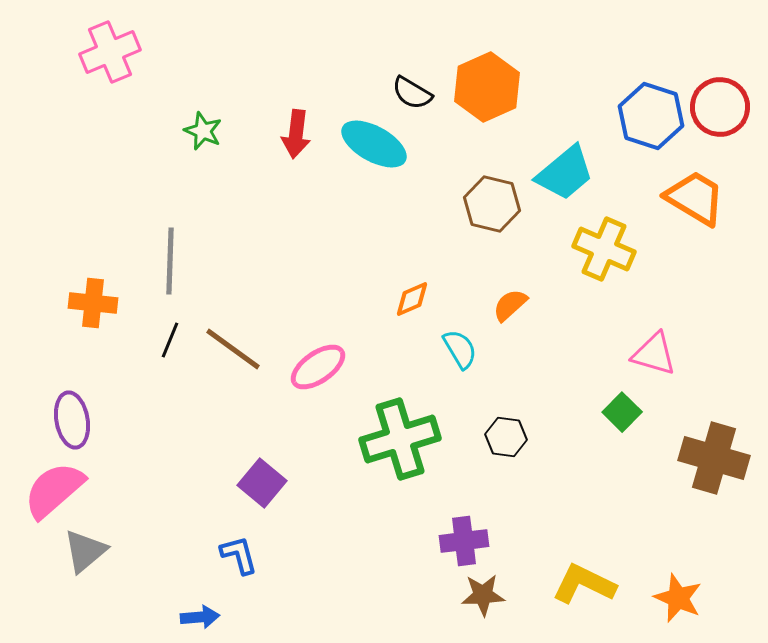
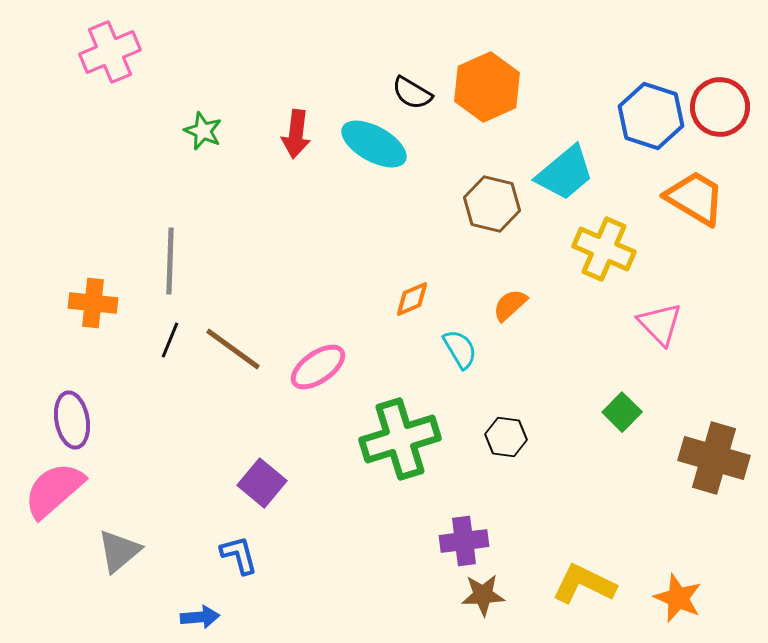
pink triangle: moved 6 px right, 30 px up; rotated 30 degrees clockwise
gray triangle: moved 34 px right
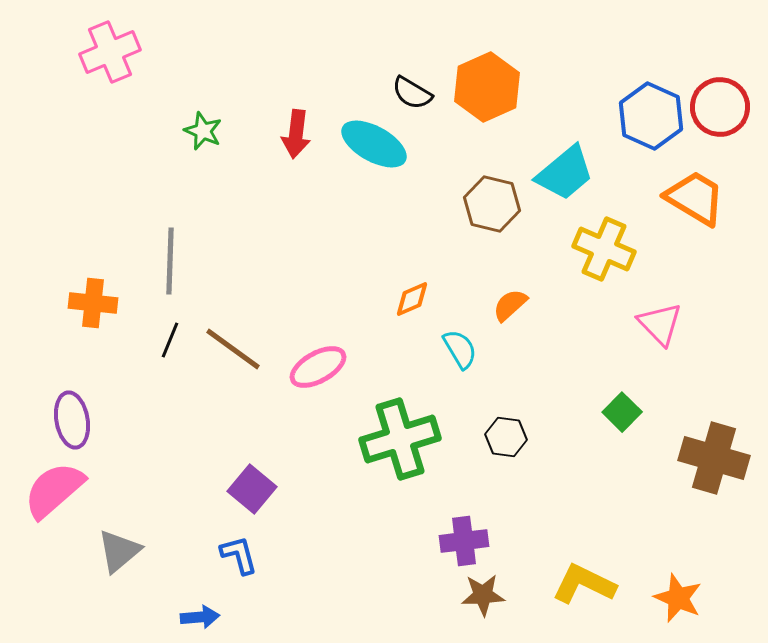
blue hexagon: rotated 6 degrees clockwise
pink ellipse: rotated 6 degrees clockwise
purple square: moved 10 px left, 6 px down
